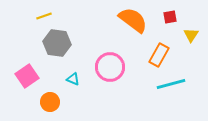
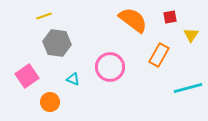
cyan line: moved 17 px right, 4 px down
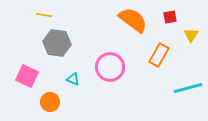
yellow line: moved 1 px up; rotated 28 degrees clockwise
pink square: rotated 30 degrees counterclockwise
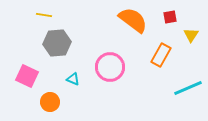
gray hexagon: rotated 12 degrees counterclockwise
orange rectangle: moved 2 px right
cyan line: rotated 8 degrees counterclockwise
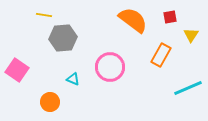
gray hexagon: moved 6 px right, 5 px up
pink square: moved 10 px left, 6 px up; rotated 10 degrees clockwise
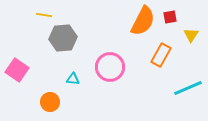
orange semicircle: moved 10 px right, 1 px down; rotated 80 degrees clockwise
cyan triangle: rotated 16 degrees counterclockwise
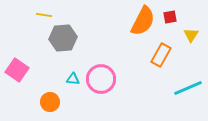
pink circle: moved 9 px left, 12 px down
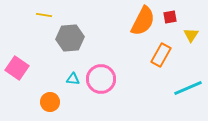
gray hexagon: moved 7 px right
pink square: moved 2 px up
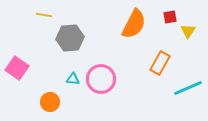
orange semicircle: moved 9 px left, 3 px down
yellow triangle: moved 3 px left, 4 px up
orange rectangle: moved 1 px left, 8 px down
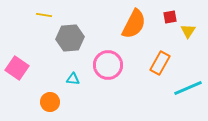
pink circle: moved 7 px right, 14 px up
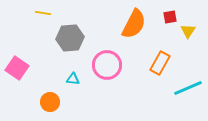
yellow line: moved 1 px left, 2 px up
pink circle: moved 1 px left
